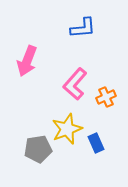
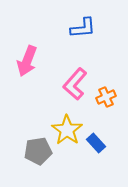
yellow star: moved 1 px down; rotated 16 degrees counterclockwise
blue rectangle: rotated 18 degrees counterclockwise
gray pentagon: moved 2 px down
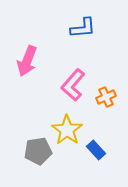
pink L-shape: moved 2 px left, 1 px down
blue rectangle: moved 7 px down
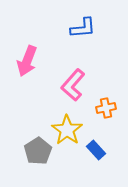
orange cross: moved 11 px down; rotated 12 degrees clockwise
gray pentagon: rotated 24 degrees counterclockwise
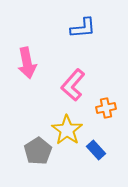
pink arrow: moved 2 px down; rotated 32 degrees counterclockwise
